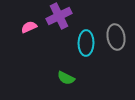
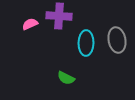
purple cross: rotated 30 degrees clockwise
pink semicircle: moved 1 px right, 3 px up
gray ellipse: moved 1 px right, 3 px down
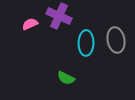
purple cross: rotated 20 degrees clockwise
gray ellipse: moved 1 px left
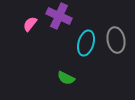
pink semicircle: rotated 28 degrees counterclockwise
cyan ellipse: rotated 15 degrees clockwise
